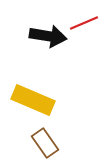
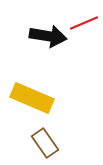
yellow rectangle: moved 1 px left, 2 px up
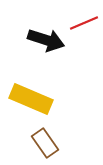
black arrow: moved 2 px left, 4 px down; rotated 9 degrees clockwise
yellow rectangle: moved 1 px left, 1 px down
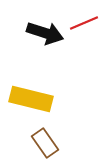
black arrow: moved 1 px left, 7 px up
yellow rectangle: rotated 9 degrees counterclockwise
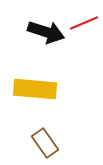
black arrow: moved 1 px right, 1 px up
yellow rectangle: moved 4 px right, 10 px up; rotated 9 degrees counterclockwise
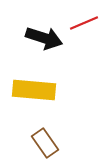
black arrow: moved 2 px left, 6 px down
yellow rectangle: moved 1 px left, 1 px down
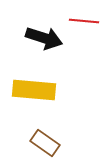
red line: moved 2 px up; rotated 28 degrees clockwise
brown rectangle: rotated 20 degrees counterclockwise
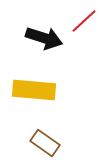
red line: rotated 48 degrees counterclockwise
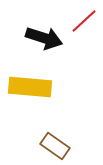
yellow rectangle: moved 4 px left, 3 px up
brown rectangle: moved 10 px right, 3 px down
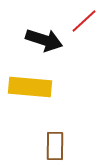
black arrow: moved 2 px down
brown rectangle: rotated 56 degrees clockwise
